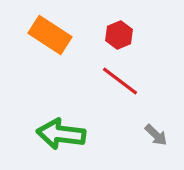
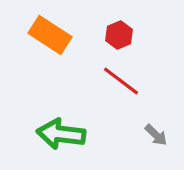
red line: moved 1 px right
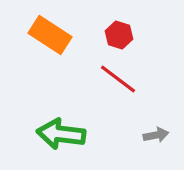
red hexagon: rotated 20 degrees counterclockwise
red line: moved 3 px left, 2 px up
gray arrow: rotated 55 degrees counterclockwise
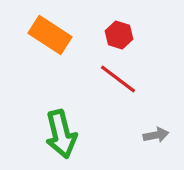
green arrow: rotated 111 degrees counterclockwise
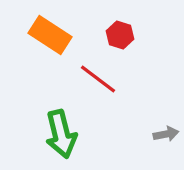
red hexagon: moved 1 px right
red line: moved 20 px left
gray arrow: moved 10 px right, 1 px up
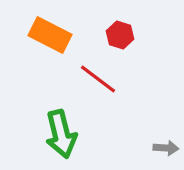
orange rectangle: rotated 6 degrees counterclockwise
gray arrow: moved 14 px down; rotated 15 degrees clockwise
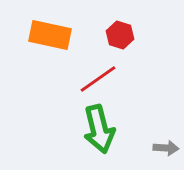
orange rectangle: rotated 15 degrees counterclockwise
red line: rotated 72 degrees counterclockwise
green arrow: moved 38 px right, 5 px up
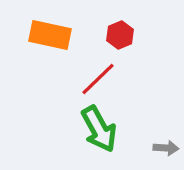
red hexagon: rotated 20 degrees clockwise
red line: rotated 9 degrees counterclockwise
green arrow: rotated 15 degrees counterclockwise
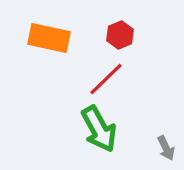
orange rectangle: moved 1 px left, 3 px down
red line: moved 8 px right
gray arrow: rotated 60 degrees clockwise
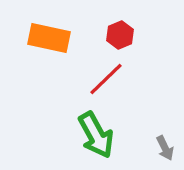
green arrow: moved 3 px left, 6 px down
gray arrow: moved 1 px left
